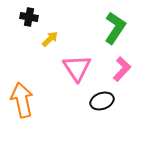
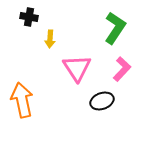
yellow arrow: rotated 138 degrees clockwise
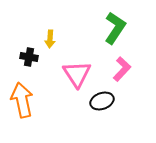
black cross: moved 40 px down
pink triangle: moved 6 px down
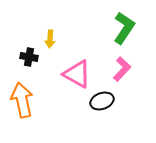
green L-shape: moved 9 px right
pink triangle: rotated 28 degrees counterclockwise
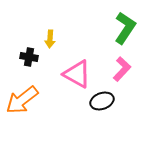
green L-shape: moved 1 px right
orange arrow: rotated 116 degrees counterclockwise
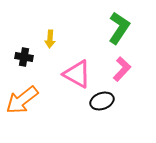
green L-shape: moved 6 px left
black cross: moved 5 px left
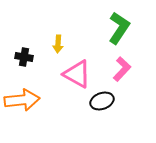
yellow arrow: moved 8 px right, 5 px down
orange arrow: rotated 148 degrees counterclockwise
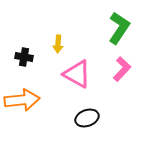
black ellipse: moved 15 px left, 17 px down
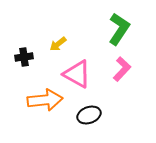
green L-shape: moved 1 px down
yellow arrow: rotated 48 degrees clockwise
black cross: rotated 18 degrees counterclockwise
orange arrow: moved 23 px right
black ellipse: moved 2 px right, 3 px up
